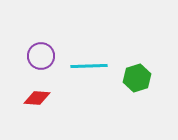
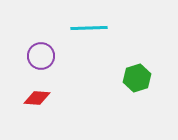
cyan line: moved 38 px up
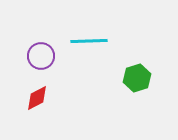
cyan line: moved 13 px down
red diamond: rotated 32 degrees counterclockwise
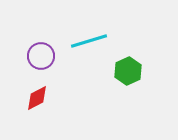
cyan line: rotated 15 degrees counterclockwise
green hexagon: moved 9 px left, 7 px up; rotated 8 degrees counterclockwise
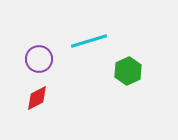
purple circle: moved 2 px left, 3 px down
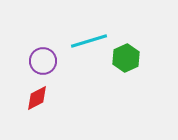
purple circle: moved 4 px right, 2 px down
green hexagon: moved 2 px left, 13 px up
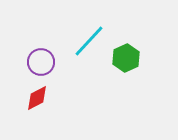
cyan line: rotated 30 degrees counterclockwise
purple circle: moved 2 px left, 1 px down
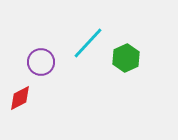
cyan line: moved 1 px left, 2 px down
red diamond: moved 17 px left
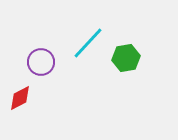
green hexagon: rotated 16 degrees clockwise
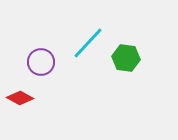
green hexagon: rotated 16 degrees clockwise
red diamond: rotated 56 degrees clockwise
